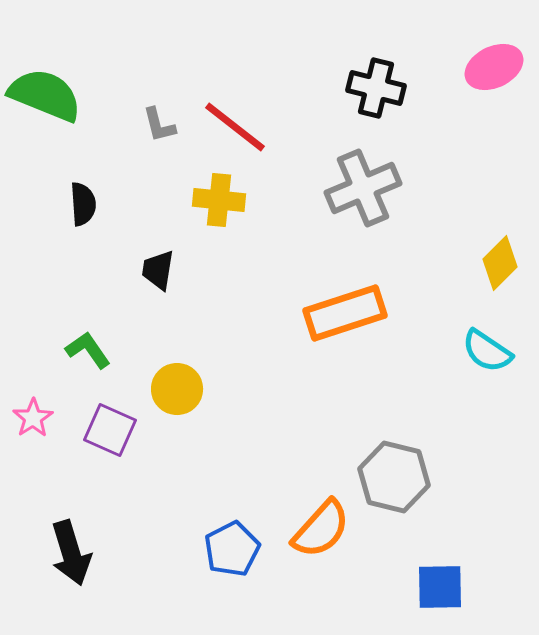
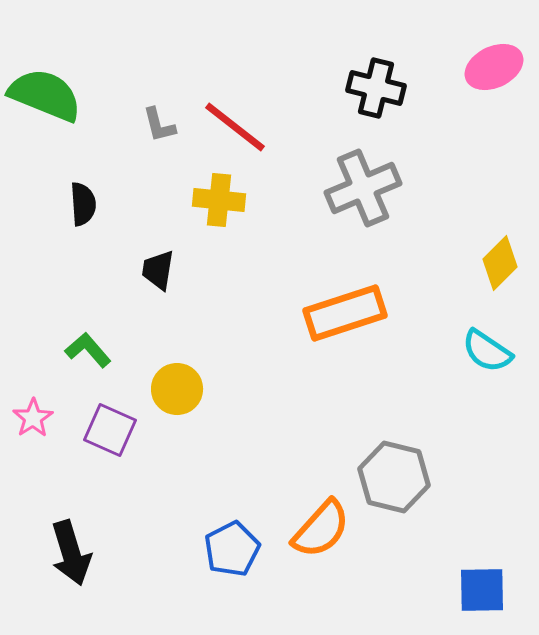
green L-shape: rotated 6 degrees counterclockwise
blue square: moved 42 px right, 3 px down
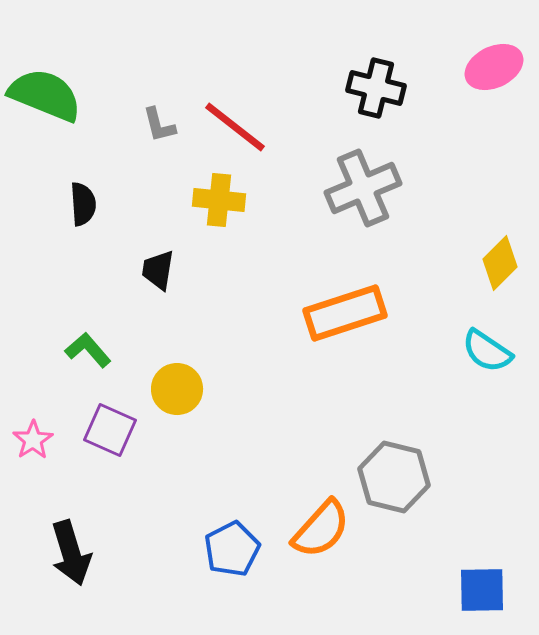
pink star: moved 22 px down
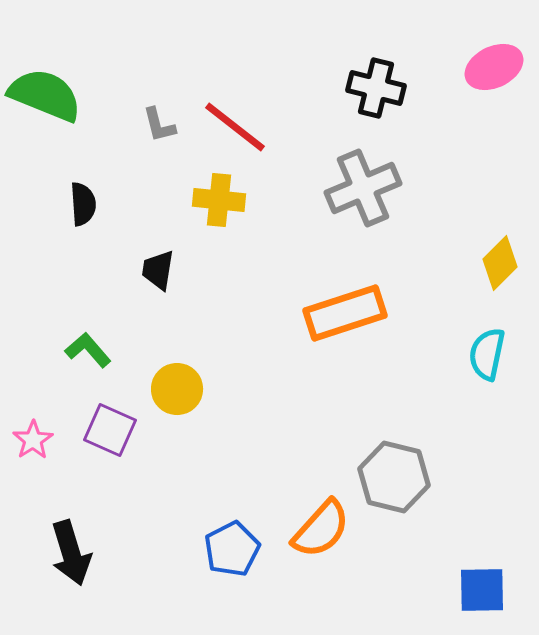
cyan semicircle: moved 3 px down; rotated 68 degrees clockwise
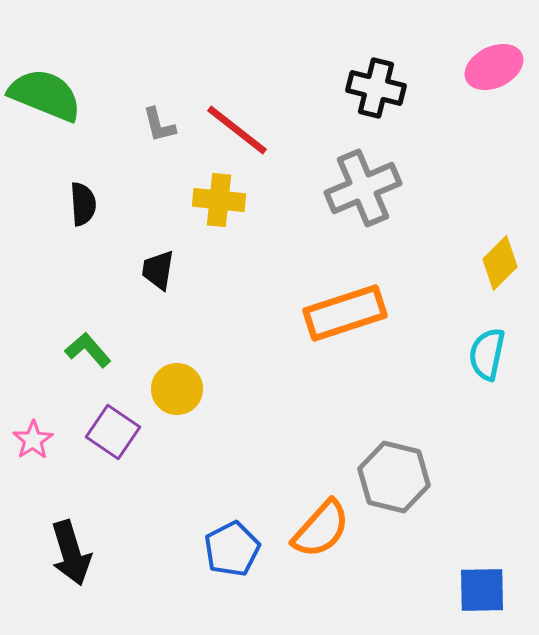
red line: moved 2 px right, 3 px down
purple square: moved 3 px right, 2 px down; rotated 10 degrees clockwise
